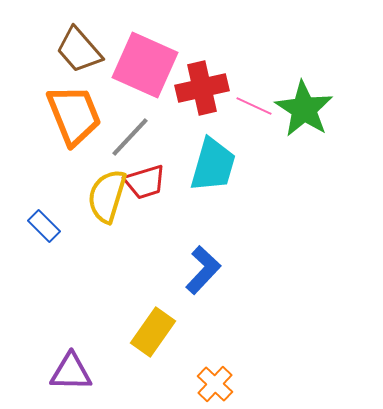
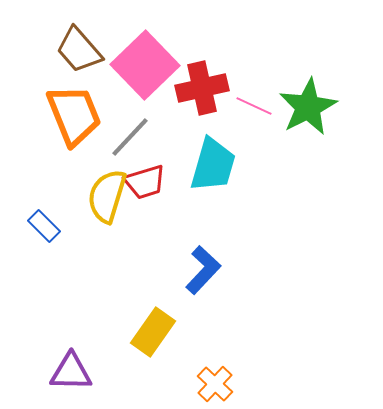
pink square: rotated 22 degrees clockwise
green star: moved 4 px right, 2 px up; rotated 12 degrees clockwise
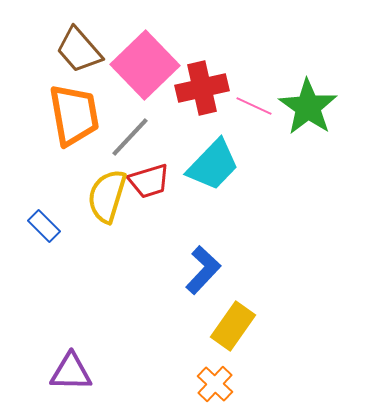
green star: rotated 10 degrees counterclockwise
orange trapezoid: rotated 12 degrees clockwise
cyan trapezoid: rotated 28 degrees clockwise
red trapezoid: moved 4 px right, 1 px up
yellow rectangle: moved 80 px right, 6 px up
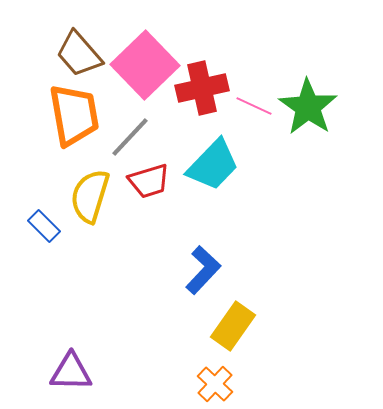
brown trapezoid: moved 4 px down
yellow semicircle: moved 17 px left
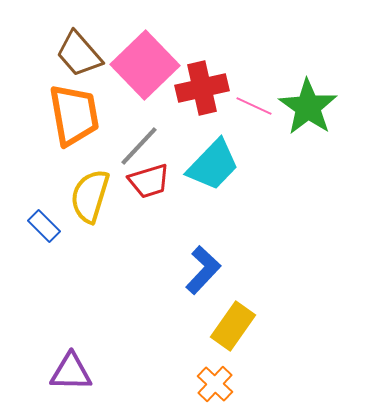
gray line: moved 9 px right, 9 px down
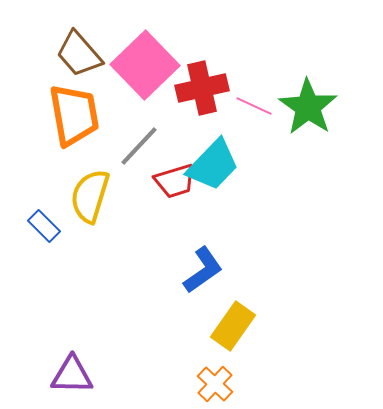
red trapezoid: moved 26 px right
blue L-shape: rotated 12 degrees clockwise
purple triangle: moved 1 px right, 3 px down
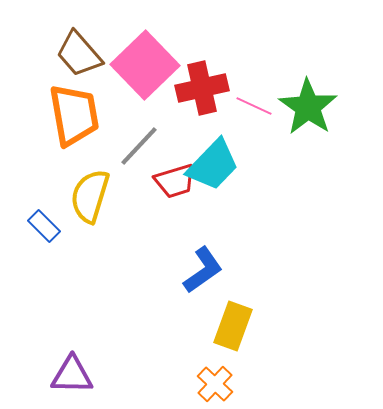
yellow rectangle: rotated 15 degrees counterclockwise
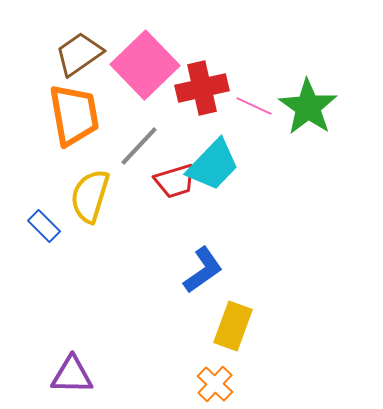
brown trapezoid: rotated 96 degrees clockwise
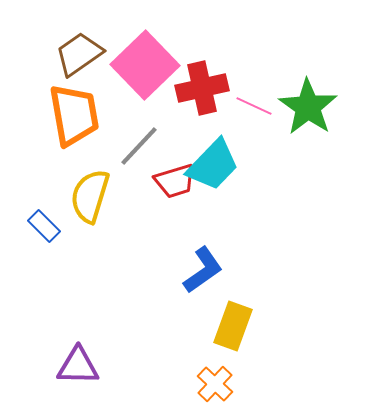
purple triangle: moved 6 px right, 9 px up
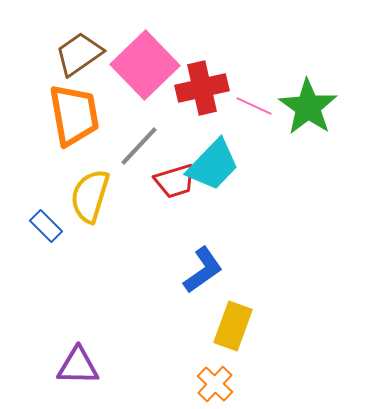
blue rectangle: moved 2 px right
